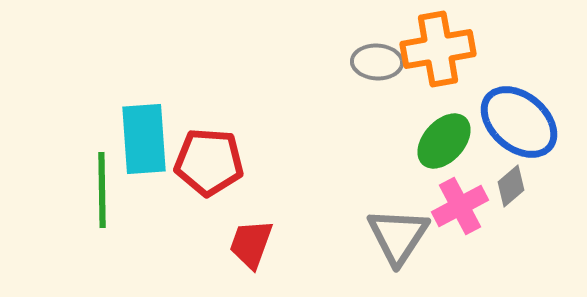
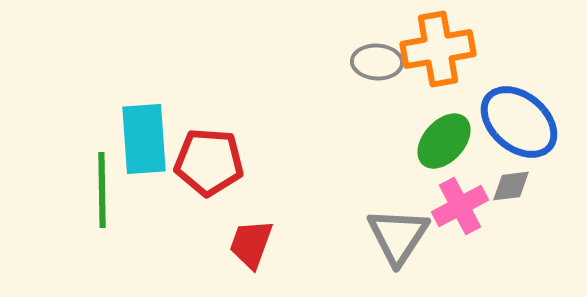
gray diamond: rotated 33 degrees clockwise
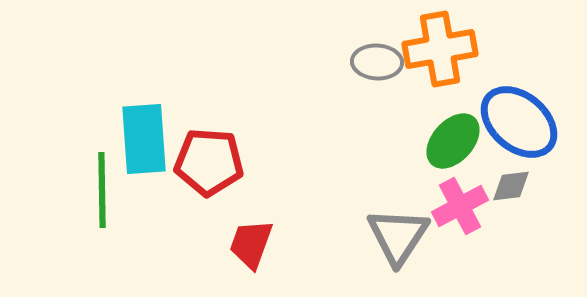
orange cross: moved 2 px right
green ellipse: moved 9 px right
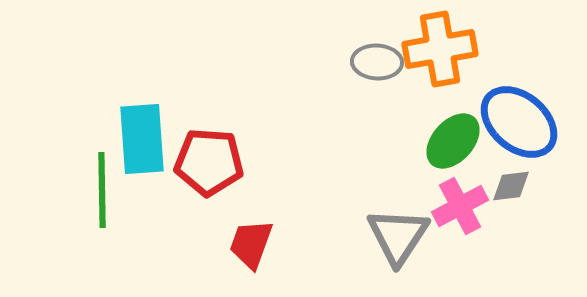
cyan rectangle: moved 2 px left
